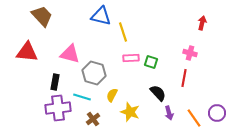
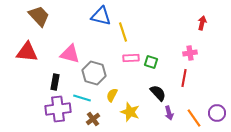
brown trapezoid: moved 3 px left
pink cross: rotated 24 degrees counterclockwise
cyan line: moved 1 px down
purple cross: moved 1 px down
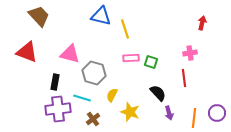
yellow line: moved 2 px right, 3 px up
red triangle: rotated 15 degrees clockwise
red line: rotated 18 degrees counterclockwise
orange line: rotated 42 degrees clockwise
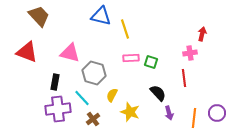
red arrow: moved 11 px down
pink triangle: moved 1 px up
cyan line: rotated 30 degrees clockwise
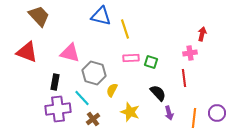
yellow semicircle: moved 5 px up
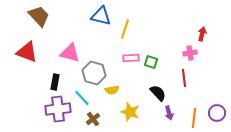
yellow line: rotated 36 degrees clockwise
yellow semicircle: rotated 128 degrees counterclockwise
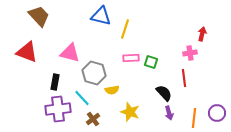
black semicircle: moved 6 px right
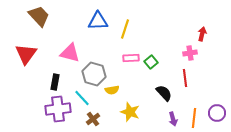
blue triangle: moved 3 px left, 5 px down; rotated 15 degrees counterclockwise
red triangle: moved 1 px left, 2 px down; rotated 45 degrees clockwise
green square: rotated 32 degrees clockwise
gray hexagon: moved 1 px down
red line: moved 1 px right
purple arrow: moved 4 px right, 6 px down
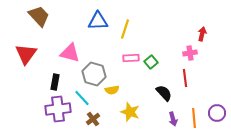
orange line: rotated 12 degrees counterclockwise
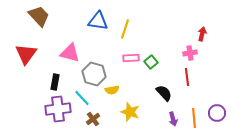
blue triangle: rotated 10 degrees clockwise
red line: moved 2 px right, 1 px up
